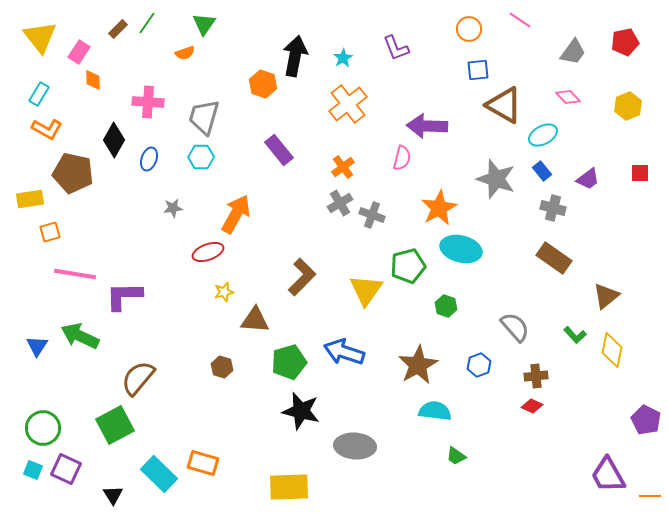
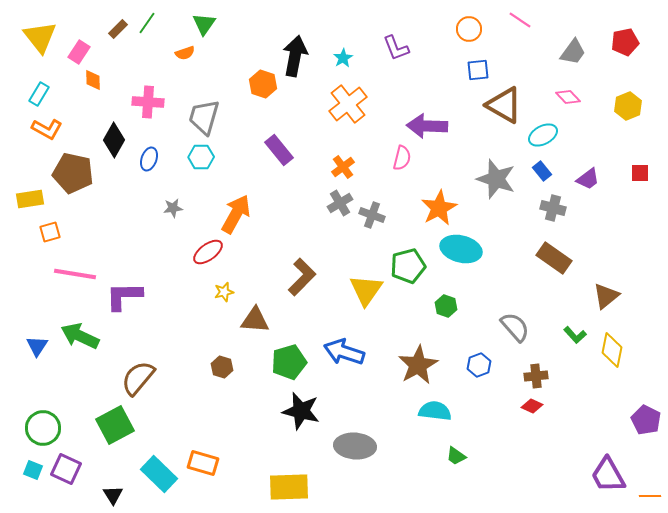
red ellipse at (208, 252): rotated 16 degrees counterclockwise
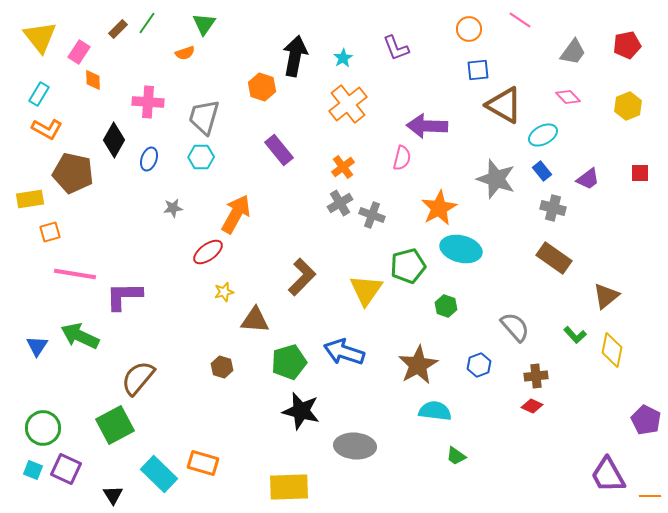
red pentagon at (625, 42): moved 2 px right, 3 px down
orange hexagon at (263, 84): moved 1 px left, 3 px down
